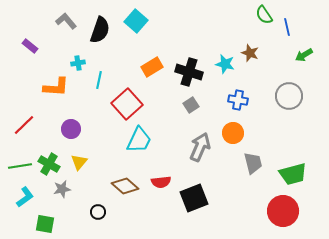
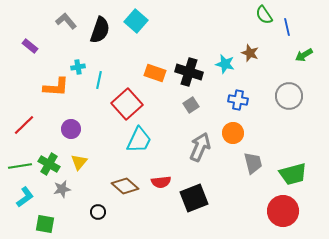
cyan cross: moved 4 px down
orange rectangle: moved 3 px right, 6 px down; rotated 50 degrees clockwise
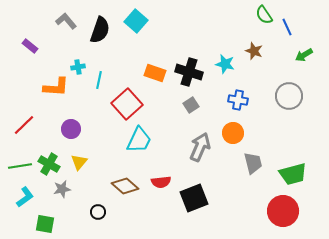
blue line: rotated 12 degrees counterclockwise
brown star: moved 4 px right, 2 px up
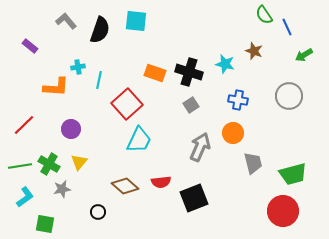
cyan square: rotated 35 degrees counterclockwise
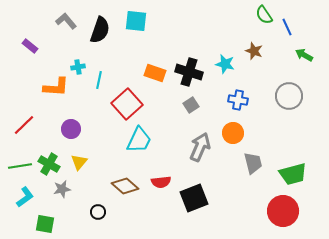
green arrow: rotated 60 degrees clockwise
